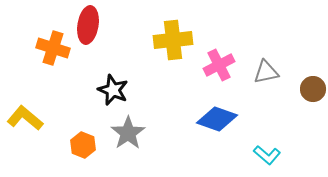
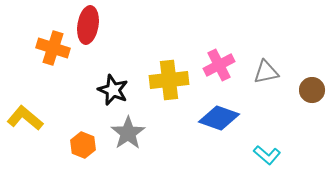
yellow cross: moved 4 px left, 40 px down
brown circle: moved 1 px left, 1 px down
blue diamond: moved 2 px right, 1 px up
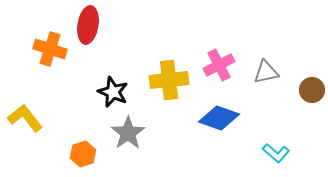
orange cross: moved 3 px left, 1 px down
black star: moved 2 px down
yellow L-shape: rotated 12 degrees clockwise
orange hexagon: moved 9 px down; rotated 20 degrees clockwise
cyan L-shape: moved 9 px right, 2 px up
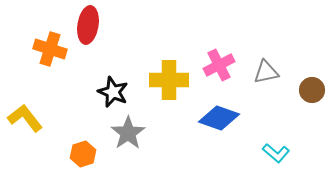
yellow cross: rotated 6 degrees clockwise
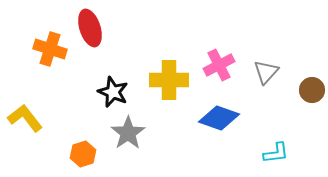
red ellipse: moved 2 px right, 3 px down; rotated 27 degrees counterclockwise
gray triangle: rotated 36 degrees counterclockwise
cyan L-shape: rotated 48 degrees counterclockwise
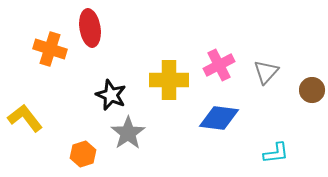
red ellipse: rotated 9 degrees clockwise
black star: moved 2 px left, 3 px down
blue diamond: rotated 12 degrees counterclockwise
